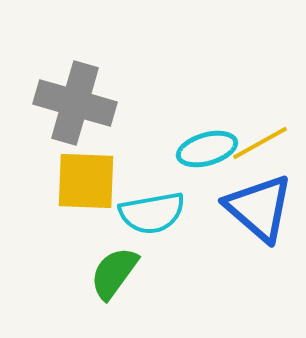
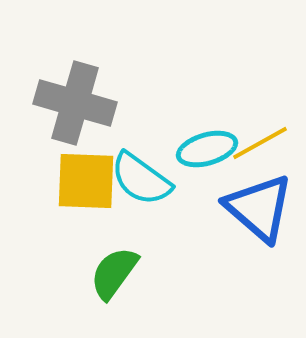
cyan semicircle: moved 11 px left, 34 px up; rotated 46 degrees clockwise
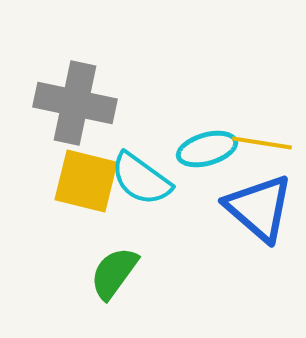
gray cross: rotated 4 degrees counterclockwise
yellow line: moved 2 px right; rotated 38 degrees clockwise
yellow square: rotated 12 degrees clockwise
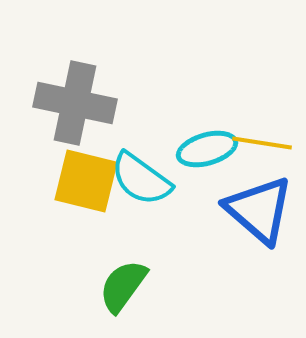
blue triangle: moved 2 px down
green semicircle: moved 9 px right, 13 px down
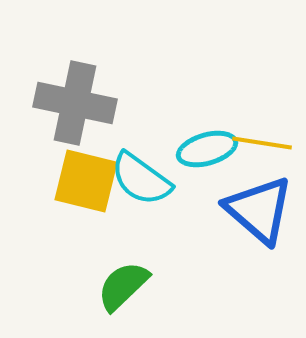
green semicircle: rotated 10 degrees clockwise
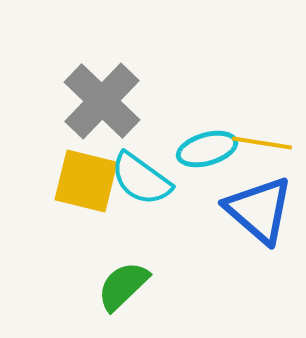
gray cross: moved 27 px right, 2 px up; rotated 32 degrees clockwise
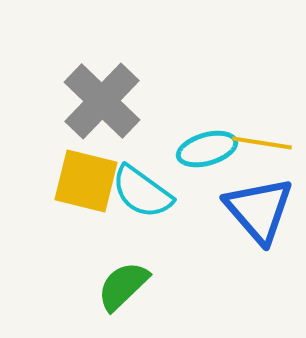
cyan semicircle: moved 1 px right, 13 px down
blue triangle: rotated 8 degrees clockwise
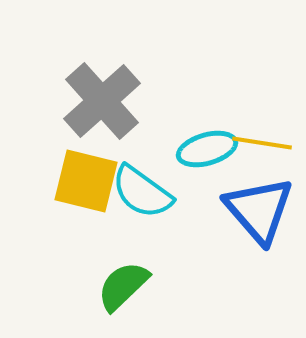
gray cross: rotated 4 degrees clockwise
